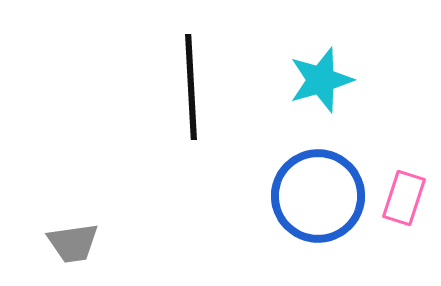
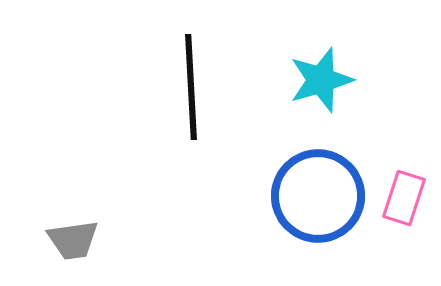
gray trapezoid: moved 3 px up
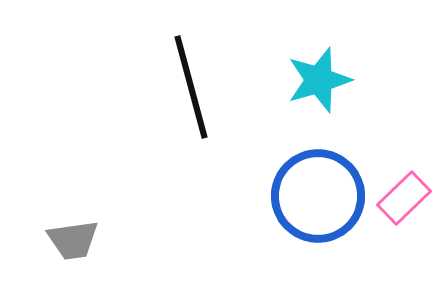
cyan star: moved 2 px left
black line: rotated 12 degrees counterclockwise
pink rectangle: rotated 28 degrees clockwise
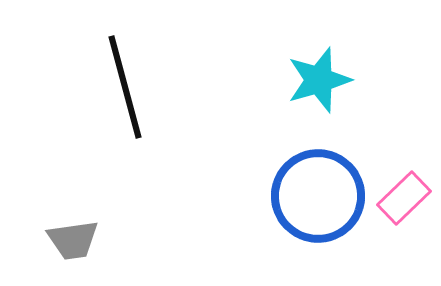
black line: moved 66 px left
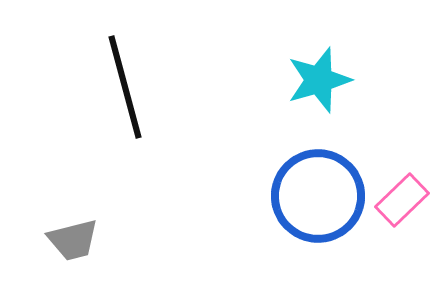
pink rectangle: moved 2 px left, 2 px down
gray trapezoid: rotated 6 degrees counterclockwise
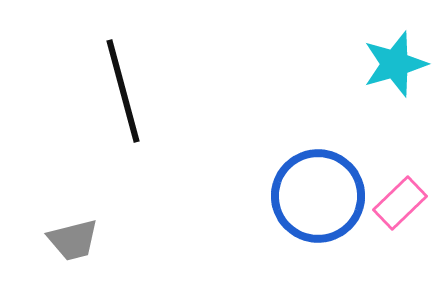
cyan star: moved 76 px right, 16 px up
black line: moved 2 px left, 4 px down
pink rectangle: moved 2 px left, 3 px down
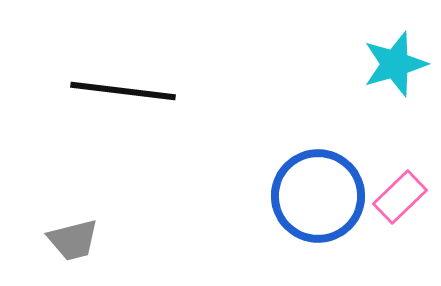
black line: rotated 68 degrees counterclockwise
pink rectangle: moved 6 px up
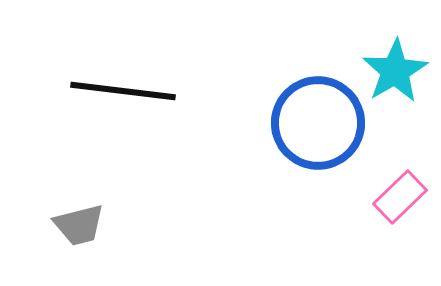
cyan star: moved 7 px down; rotated 14 degrees counterclockwise
blue circle: moved 73 px up
gray trapezoid: moved 6 px right, 15 px up
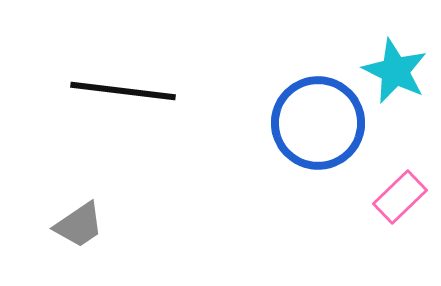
cyan star: rotated 16 degrees counterclockwise
gray trapezoid: rotated 20 degrees counterclockwise
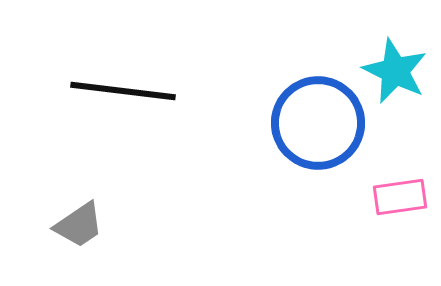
pink rectangle: rotated 36 degrees clockwise
